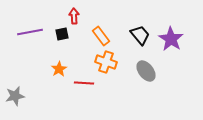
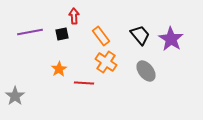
orange cross: rotated 15 degrees clockwise
gray star: rotated 24 degrees counterclockwise
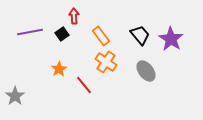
black square: rotated 24 degrees counterclockwise
red line: moved 2 px down; rotated 48 degrees clockwise
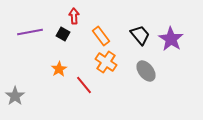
black square: moved 1 px right; rotated 24 degrees counterclockwise
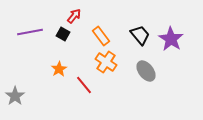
red arrow: rotated 42 degrees clockwise
